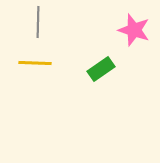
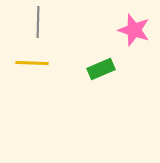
yellow line: moved 3 px left
green rectangle: rotated 12 degrees clockwise
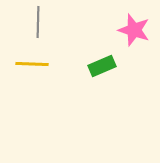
yellow line: moved 1 px down
green rectangle: moved 1 px right, 3 px up
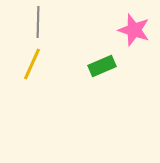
yellow line: rotated 68 degrees counterclockwise
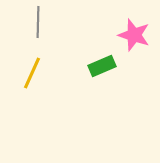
pink star: moved 5 px down
yellow line: moved 9 px down
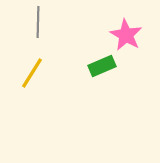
pink star: moved 8 px left; rotated 12 degrees clockwise
yellow line: rotated 8 degrees clockwise
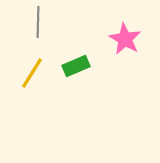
pink star: moved 1 px left, 4 px down
green rectangle: moved 26 px left
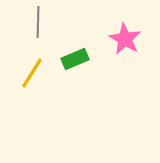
green rectangle: moved 1 px left, 7 px up
